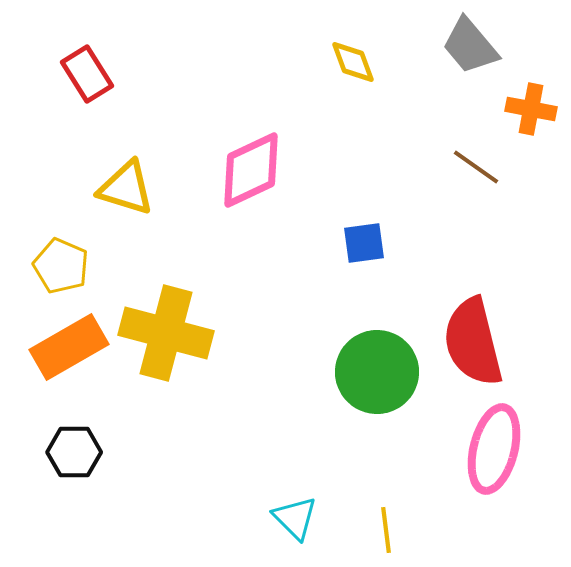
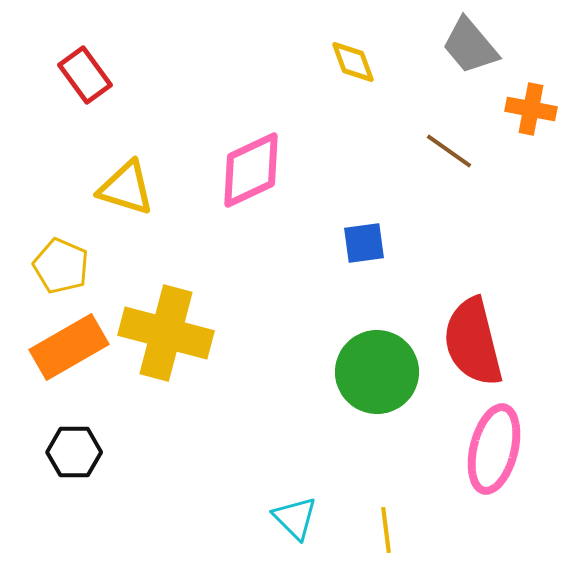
red rectangle: moved 2 px left, 1 px down; rotated 4 degrees counterclockwise
brown line: moved 27 px left, 16 px up
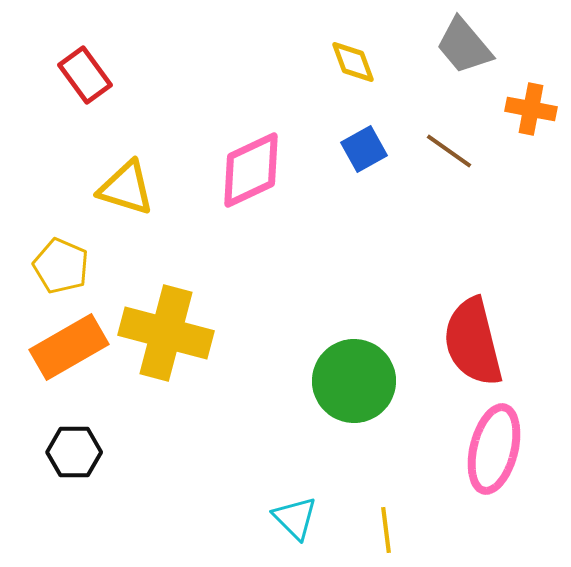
gray trapezoid: moved 6 px left
blue square: moved 94 px up; rotated 21 degrees counterclockwise
green circle: moved 23 px left, 9 px down
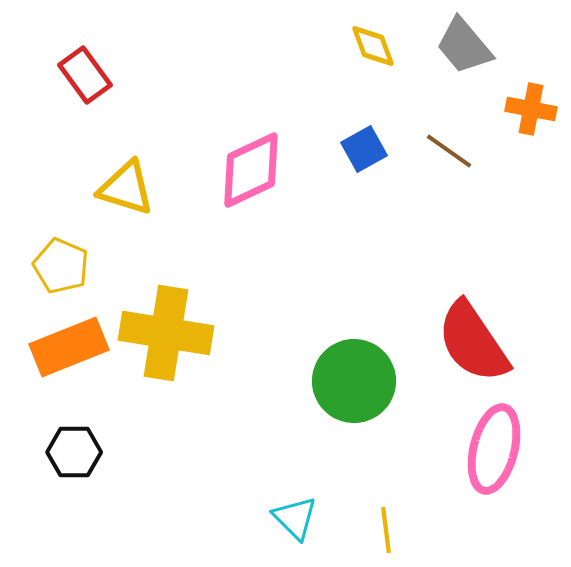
yellow diamond: moved 20 px right, 16 px up
yellow cross: rotated 6 degrees counterclockwise
red semicircle: rotated 20 degrees counterclockwise
orange rectangle: rotated 8 degrees clockwise
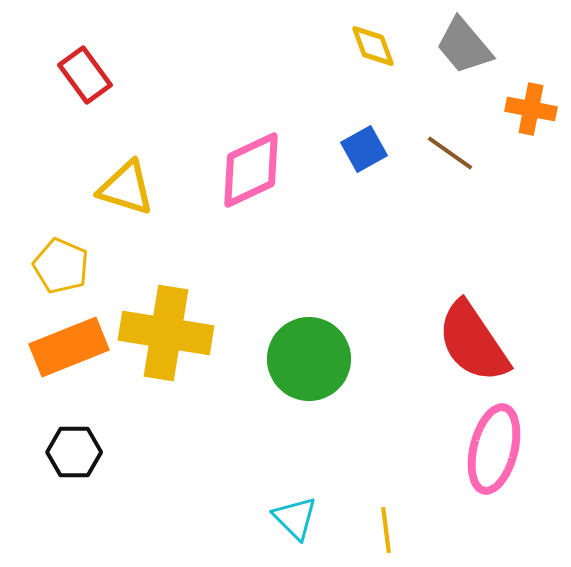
brown line: moved 1 px right, 2 px down
green circle: moved 45 px left, 22 px up
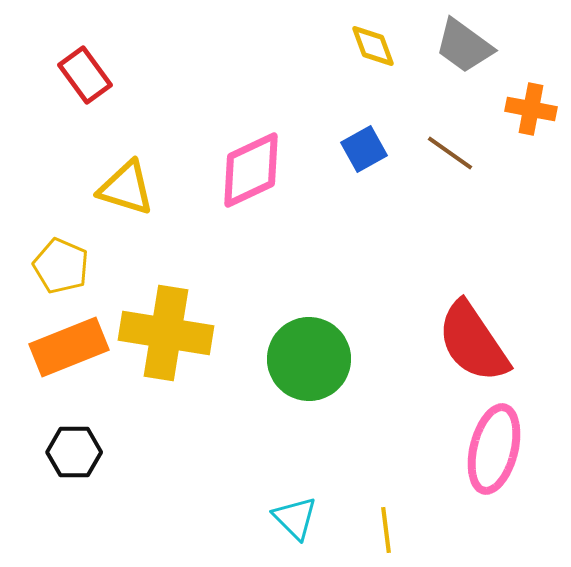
gray trapezoid: rotated 14 degrees counterclockwise
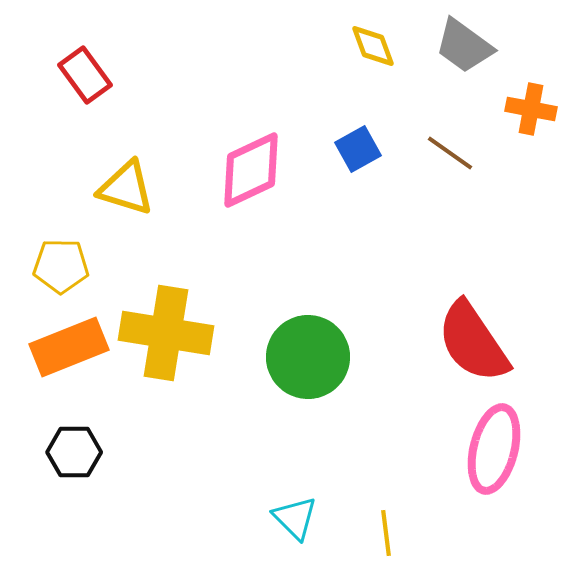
blue square: moved 6 px left
yellow pentagon: rotated 22 degrees counterclockwise
green circle: moved 1 px left, 2 px up
yellow line: moved 3 px down
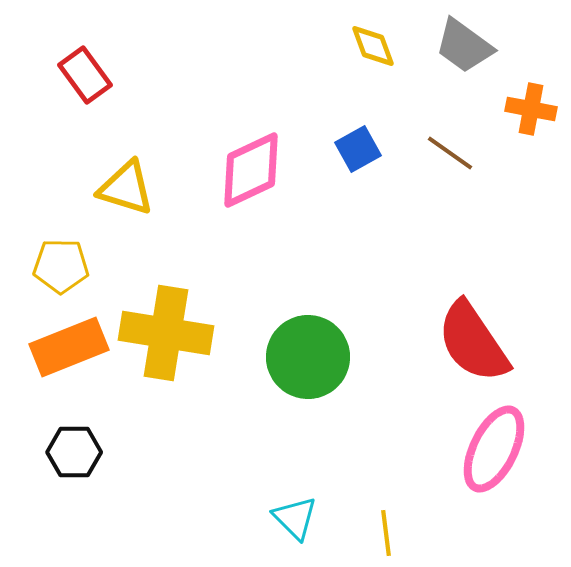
pink ellipse: rotated 12 degrees clockwise
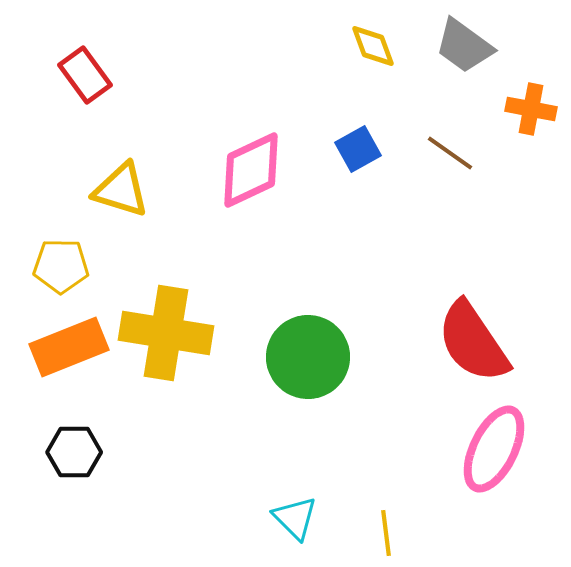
yellow triangle: moved 5 px left, 2 px down
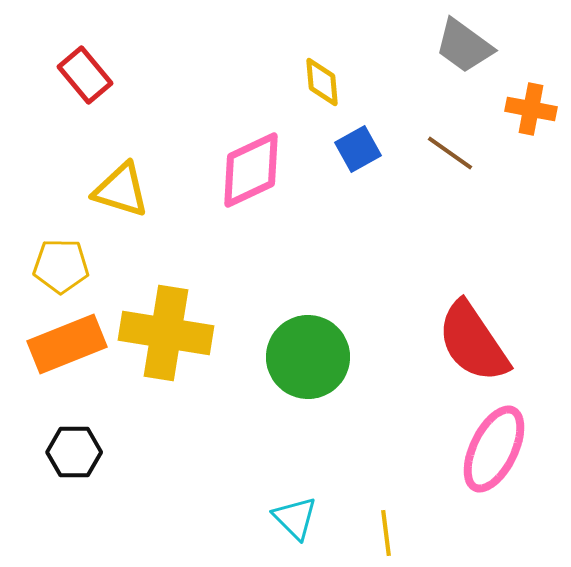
yellow diamond: moved 51 px left, 36 px down; rotated 15 degrees clockwise
red rectangle: rotated 4 degrees counterclockwise
orange rectangle: moved 2 px left, 3 px up
